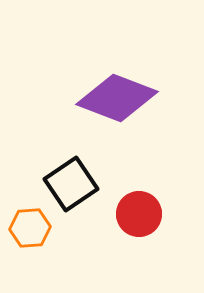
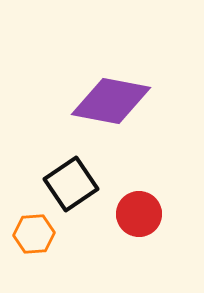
purple diamond: moved 6 px left, 3 px down; rotated 10 degrees counterclockwise
orange hexagon: moved 4 px right, 6 px down
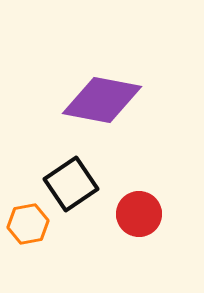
purple diamond: moved 9 px left, 1 px up
orange hexagon: moved 6 px left, 10 px up; rotated 6 degrees counterclockwise
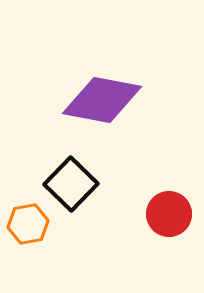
black square: rotated 12 degrees counterclockwise
red circle: moved 30 px right
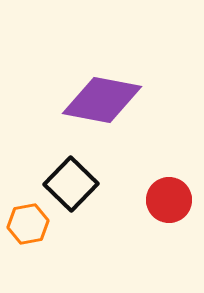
red circle: moved 14 px up
